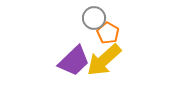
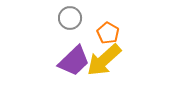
gray circle: moved 24 px left
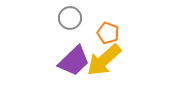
orange pentagon: rotated 10 degrees counterclockwise
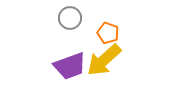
purple trapezoid: moved 4 px left, 5 px down; rotated 24 degrees clockwise
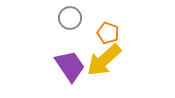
purple trapezoid: rotated 104 degrees counterclockwise
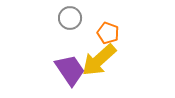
yellow arrow: moved 5 px left
purple trapezoid: moved 4 px down
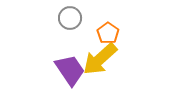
orange pentagon: rotated 15 degrees clockwise
yellow arrow: moved 1 px right, 1 px up
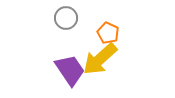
gray circle: moved 4 px left
orange pentagon: rotated 10 degrees counterclockwise
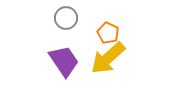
yellow arrow: moved 8 px right, 1 px up
purple trapezoid: moved 6 px left, 9 px up
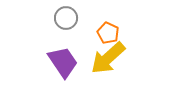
purple trapezoid: moved 1 px left, 1 px down
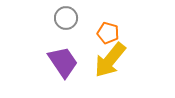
orange pentagon: rotated 10 degrees counterclockwise
yellow arrow: moved 2 px right, 2 px down; rotated 9 degrees counterclockwise
